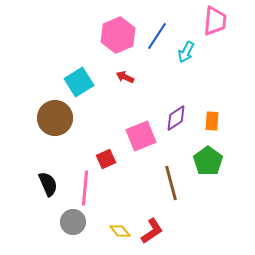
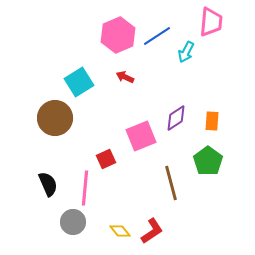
pink trapezoid: moved 4 px left, 1 px down
blue line: rotated 24 degrees clockwise
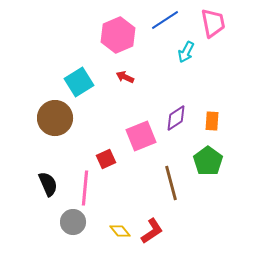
pink trapezoid: moved 2 px right, 1 px down; rotated 16 degrees counterclockwise
blue line: moved 8 px right, 16 px up
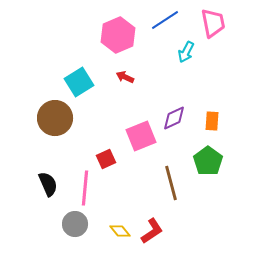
purple diamond: moved 2 px left; rotated 8 degrees clockwise
gray circle: moved 2 px right, 2 px down
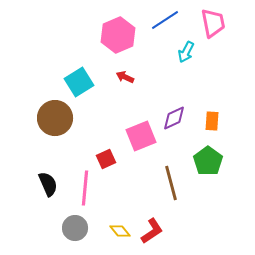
gray circle: moved 4 px down
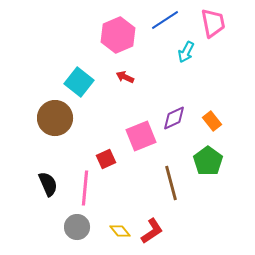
cyan square: rotated 20 degrees counterclockwise
orange rectangle: rotated 42 degrees counterclockwise
gray circle: moved 2 px right, 1 px up
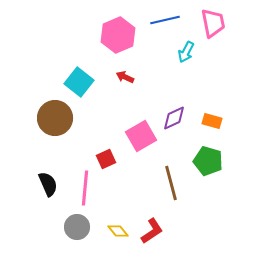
blue line: rotated 20 degrees clockwise
orange rectangle: rotated 36 degrees counterclockwise
pink square: rotated 8 degrees counterclockwise
green pentagon: rotated 20 degrees counterclockwise
yellow diamond: moved 2 px left
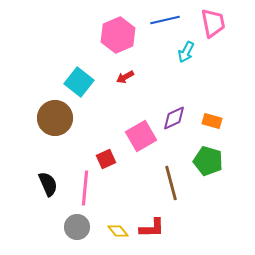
red arrow: rotated 54 degrees counterclockwise
red L-shape: moved 3 px up; rotated 32 degrees clockwise
